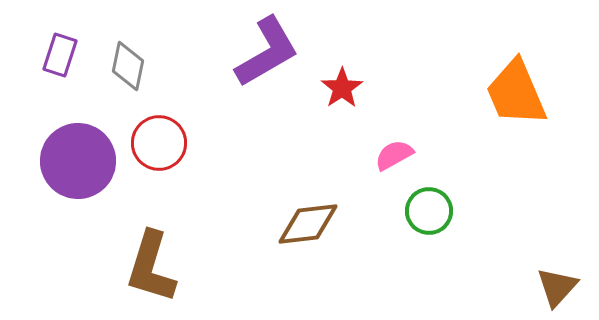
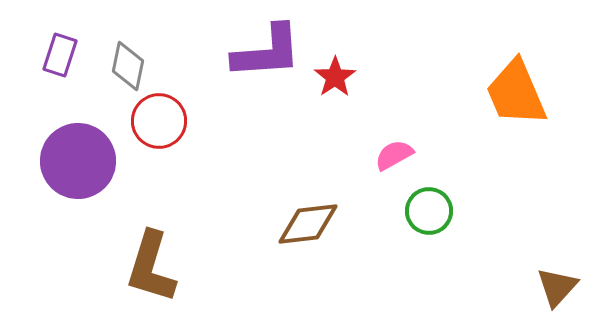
purple L-shape: rotated 26 degrees clockwise
red star: moved 7 px left, 11 px up
red circle: moved 22 px up
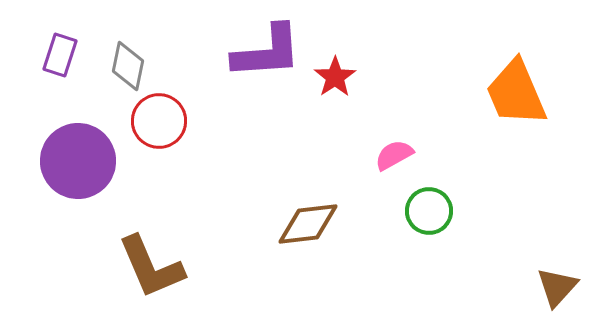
brown L-shape: rotated 40 degrees counterclockwise
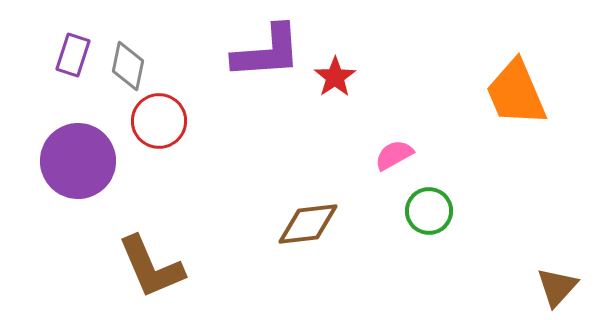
purple rectangle: moved 13 px right
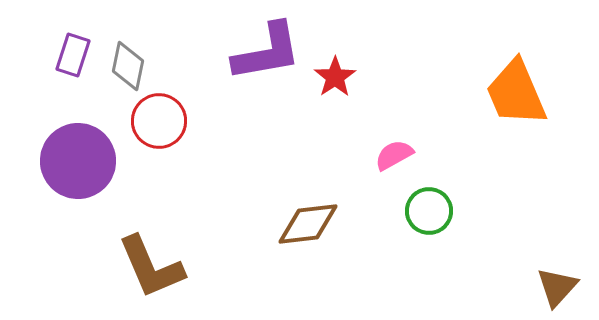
purple L-shape: rotated 6 degrees counterclockwise
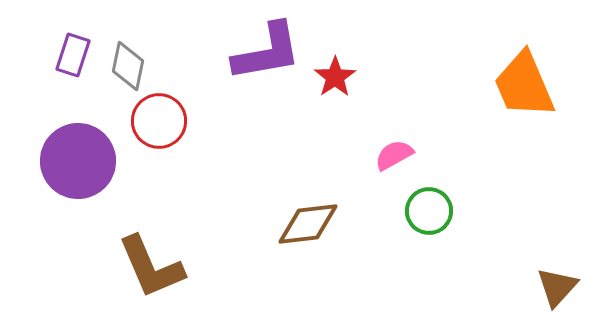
orange trapezoid: moved 8 px right, 8 px up
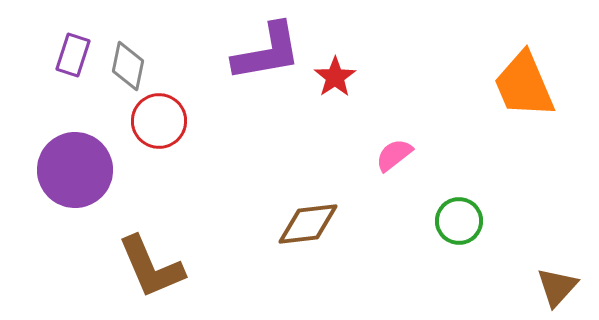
pink semicircle: rotated 9 degrees counterclockwise
purple circle: moved 3 px left, 9 px down
green circle: moved 30 px right, 10 px down
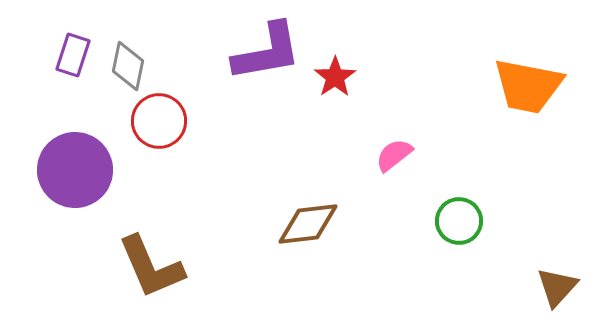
orange trapezoid: moved 4 px right, 1 px down; rotated 56 degrees counterclockwise
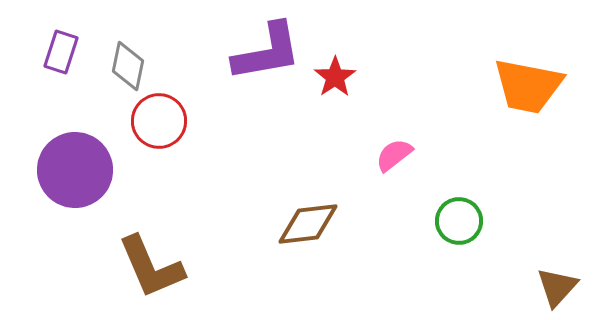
purple rectangle: moved 12 px left, 3 px up
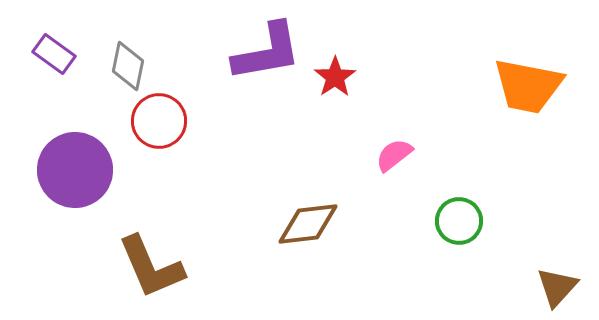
purple rectangle: moved 7 px left, 2 px down; rotated 72 degrees counterclockwise
